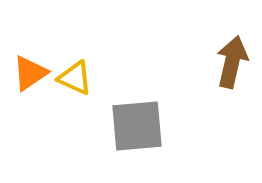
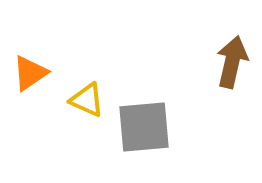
yellow triangle: moved 12 px right, 22 px down
gray square: moved 7 px right, 1 px down
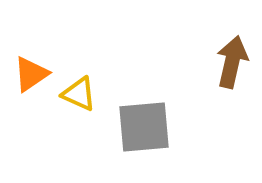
orange triangle: moved 1 px right, 1 px down
yellow triangle: moved 8 px left, 6 px up
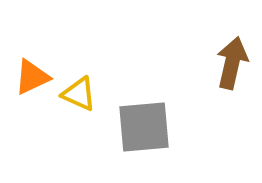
brown arrow: moved 1 px down
orange triangle: moved 1 px right, 3 px down; rotated 9 degrees clockwise
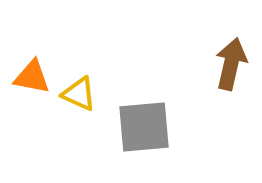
brown arrow: moved 1 px left, 1 px down
orange triangle: rotated 36 degrees clockwise
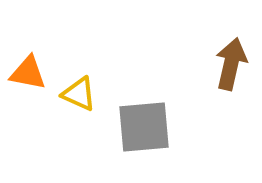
orange triangle: moved 4 px left, 4 px up
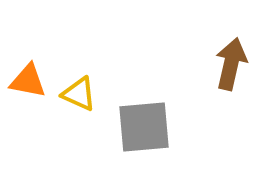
orange triangle: moved 8 px down
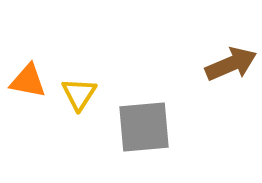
brown arrow: rotated 54 degrees clockwise
yellow triangle: rotated 39 degrees clockwise
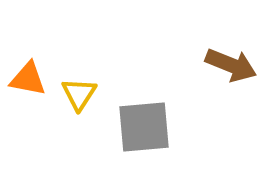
brown arrow: moved 1 px down; rotated 45 degrees clockwise
orange triangle: moved 2 px up
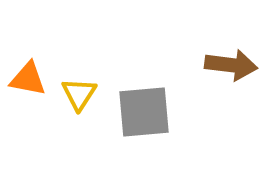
brown arrow: rotated 15 degrees counterclockwise
gray square: moved 15 px up
